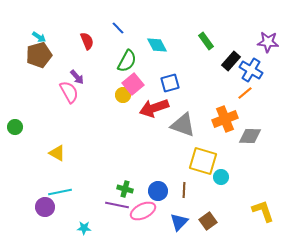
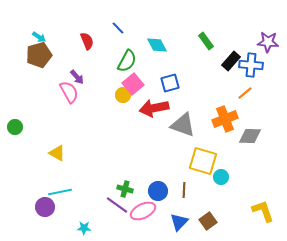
blue cross: moved 5 px up; rotated 25 degrees counterclockwise
red arrow: rotated 8 degrees clockwise
purple line: rotated 25 degrees clockwise
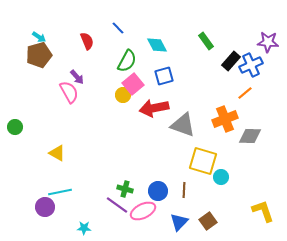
blue cross: rotated 30 degrees counterclockwise
blue square: moved 6 px left, 7 px up
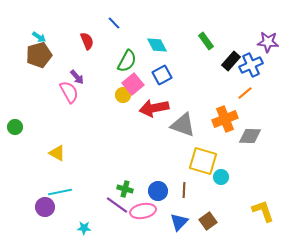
blue line: moved 4 px left, 5 px up
blue square: moved 2 px left, 1 px up; rotated 12 degrees counterclockwise
pink ellipse: rotated 15 degrees clockwise
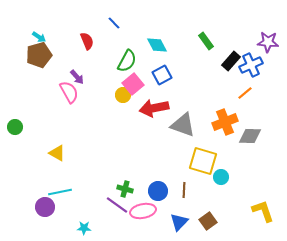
orange cross: moved 3 px down
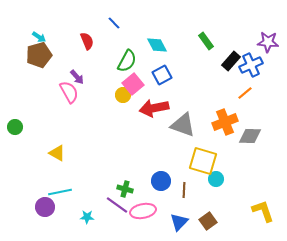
cyan circle: moved 5 px left, 2 px down
blue circle: moved 3 px right, 10 px up
cyan star: moved 3 px right, 11 px up
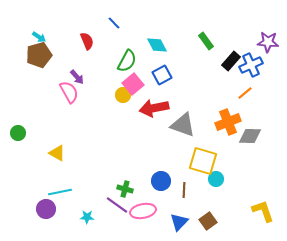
orange cross: moved 3 px right
green circle: moved 3 px right, 6 px down
purple circle: moved 1 px right, 2 px down
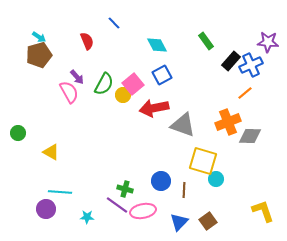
green semicircle: moved 23 px left, 23 px down
yellow triangle: moved 6 px left, 1 px up
cyan line: rotated 15 degrees clockwise
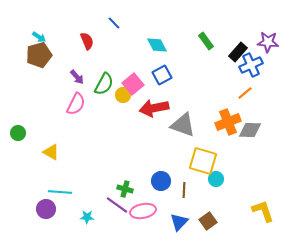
black rectangle: moved 7 px right, 9 px up
pink semicircle: moved 7 px right, 12 px down; rotated 55 degrees clockwise
gray diamond: moved 6 px up
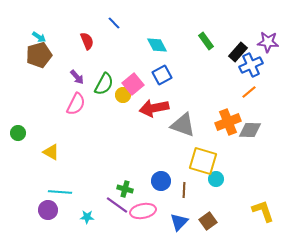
orange line: moved 4 px right, 1 px up
purple circle: moved 2 px right, 1 px down
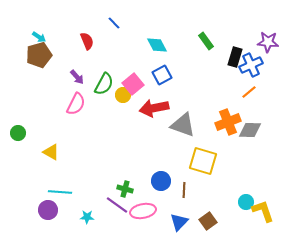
black rectangle: moved 3 px left, 5 px down; rotated 24 degrees counterclockwise
cyan circle: moved 30 px right, 23 px down
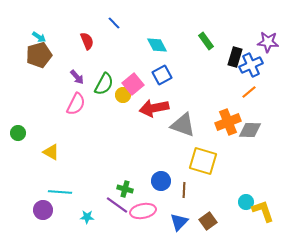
purple circle: moved 5 px left
